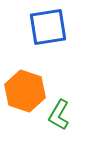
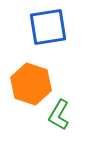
orange hexagon: moved 6 px right, 7 px up
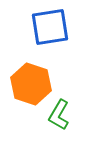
blue square: moved 2 px right
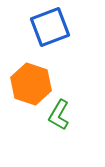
blue square: rotated 12 degrees counterclockwise
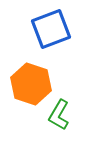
blue square: moved 1 px right, 2 px down
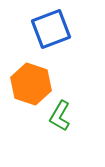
green L-shape: moved 1 px right, 1 px down
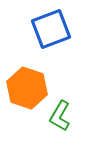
orange hexagon: moved 4 px left, 4 px down
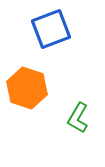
green L-shape: moved 18 px right, 2 px down
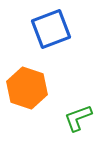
green L-shape: rotated 40 degrees clockwise
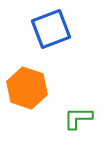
green L-shape: rotated 20 degrees clockwise
